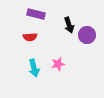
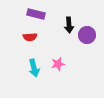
black arrow: rotated 14 degrees clockwise
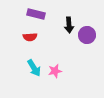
pink star: moved 3 px left, 7 px down
cyan arrow: rotated 18 degrees counterclockwise
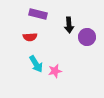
purple rectangle: moved 2 px right
purple circle: moved 2 px down
cyan arrow: moved 2 px right, 4 px up
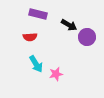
black arrow: rotated 56 degrees counterclockwise
pink star: moved 1 px right, 3 px down
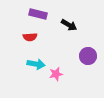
purple circle: moved 1 px right, 19 px down
cyan arrow: rotated 48 degrees counterclockwise
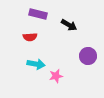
pink star: moved 2 px down
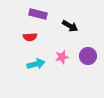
black arrow: moved 1 px right, 1 px down
cyan arrow: rotated 24 degrees counterclockwise
pink star: moved 6 px right, 19 px up
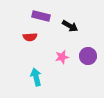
purple rectangle: moved 3 px right, 2 px down
cyan arrow: moved 13 px down; rotated 90 degrees counterclockwise
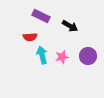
purple rectangle: rotated 12 degrees clockwise
cyan arrow: moved 6 px right, 22 px up
